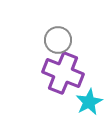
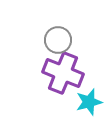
cyan star: rotated 12 degrees clockwise
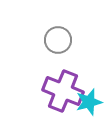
purple cross: moved 18 px down
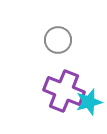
purple cross: moved 1 px right
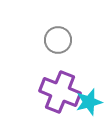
purple cross: moved 4 px left, 1 px down
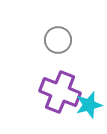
cyan star: moved 3 px down
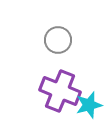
purple cross: moved 1 px up
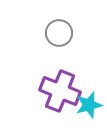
gray circle: moved 1 px right, 7 px up
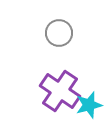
purple cross: rotated 12 degrees clockwise
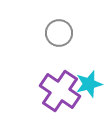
cyan star: moved 21 px up
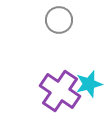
gray circle: moved 13 px up
